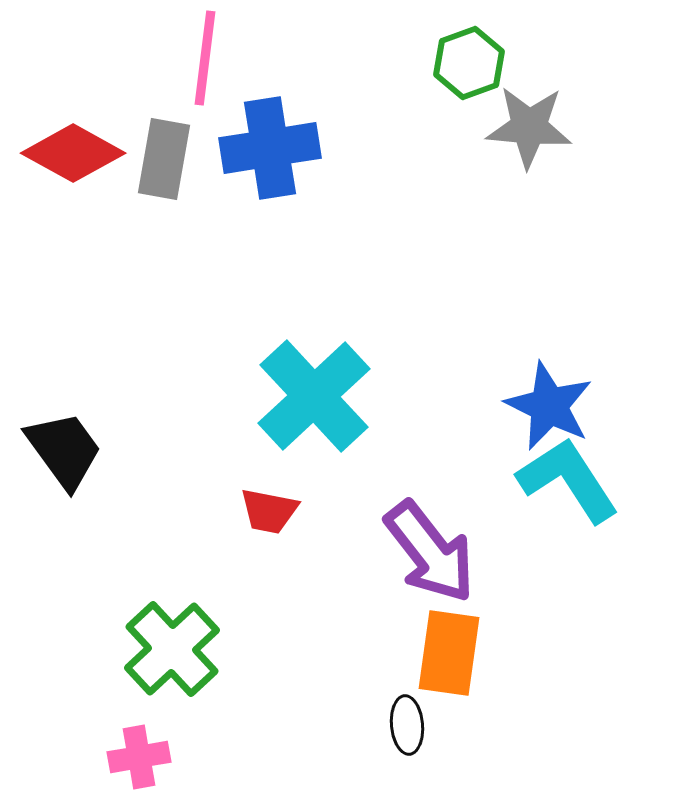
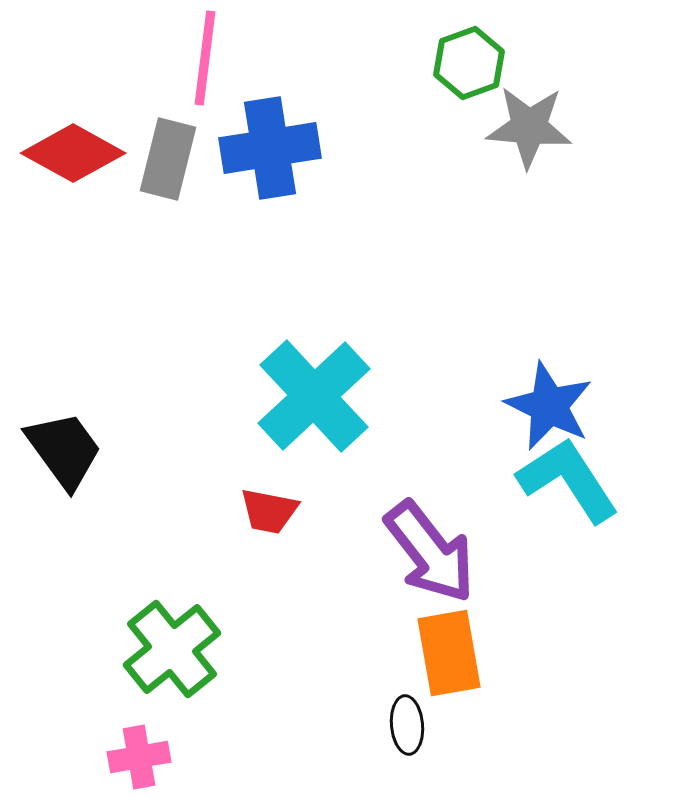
gray rectangle: moved 4 px right; rotated 4 degrees clockwise
green cross: rotated 4 degrees clockwise
orange rectangle: rotated 18 degrees counterclockwise
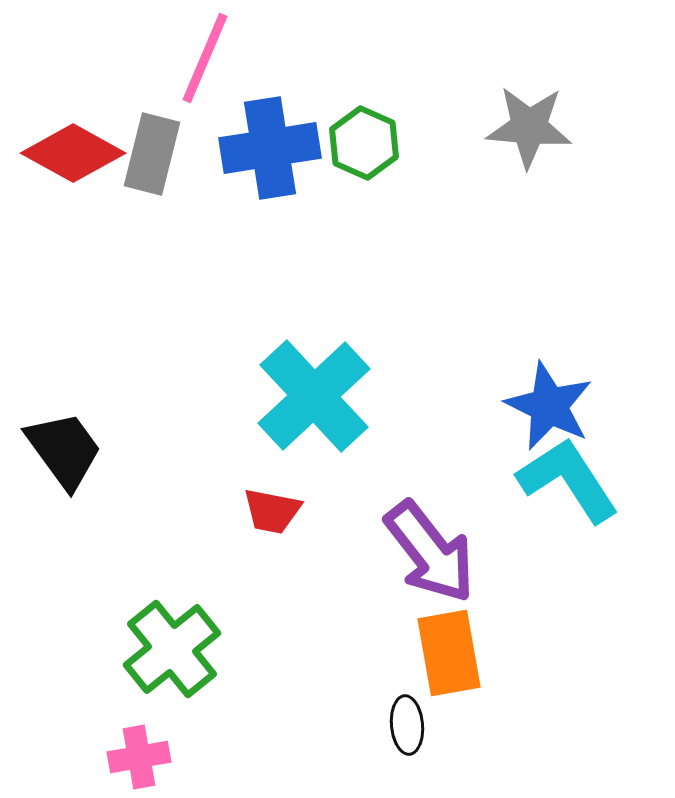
pink line: rotated 16 degrees clockwise
green hexagon: moved 105 px left, 80 px down; rotated 16 degrees counterclockwise
gray rectangle: moved 16 px left, 5 px up
red trapezoid: moved 3 px right
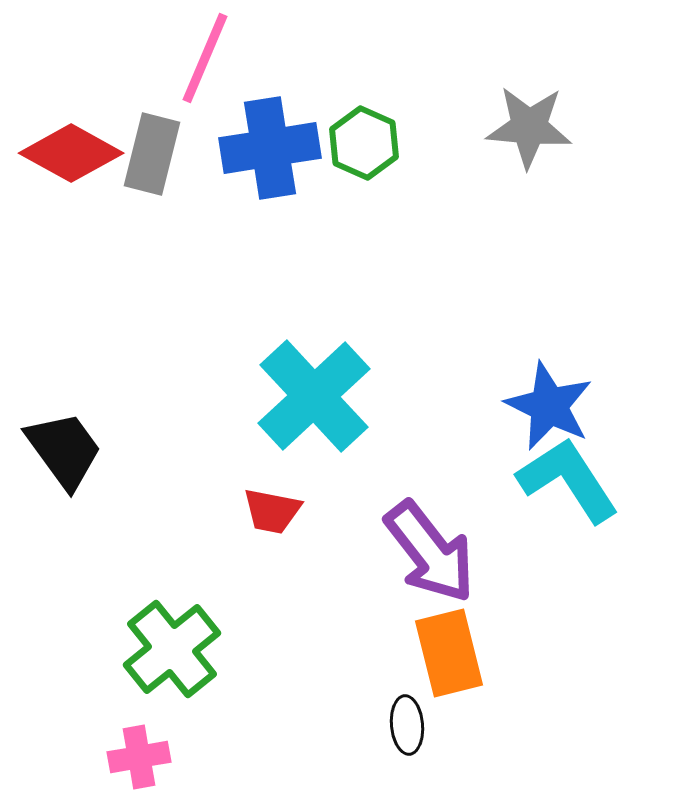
red diamond: moved 2 px left
orange rectangle: rotated 4 degrees counterclockwise
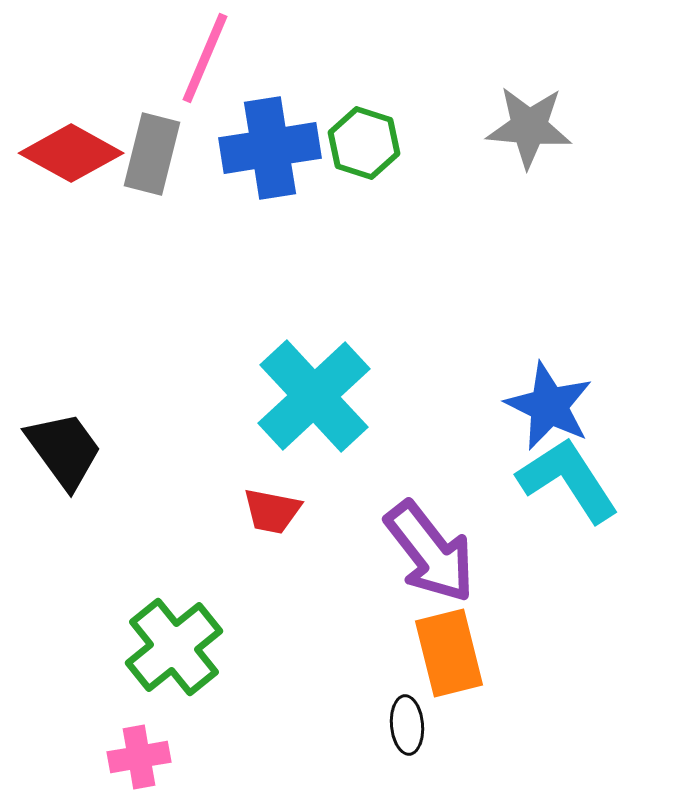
green hexagon: rotated 6 degrees counterclockwise
green cross: moved 2 px right, 2 px up
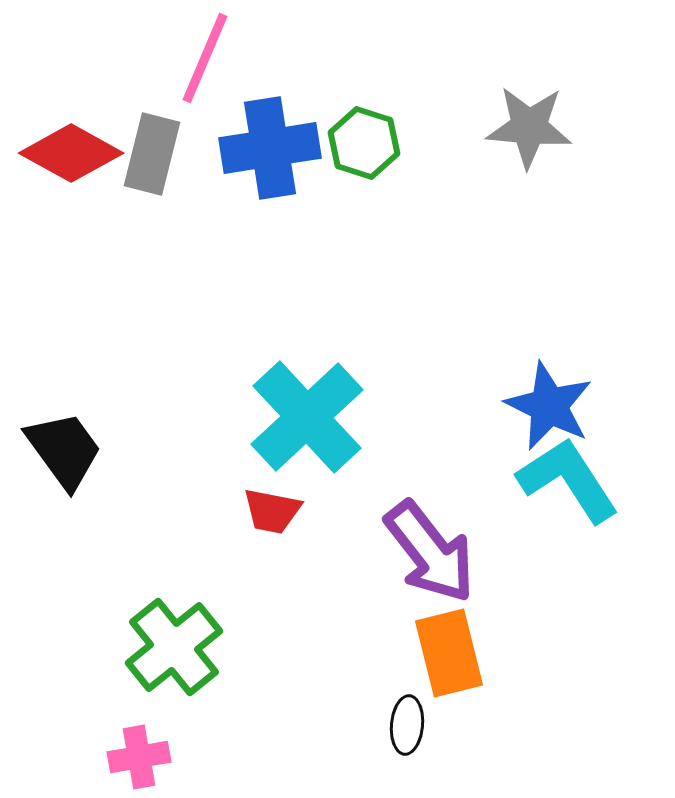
cyan cross: moved 7 px left, 21 px down
black ellipse: rotated 10 degrees clockwise
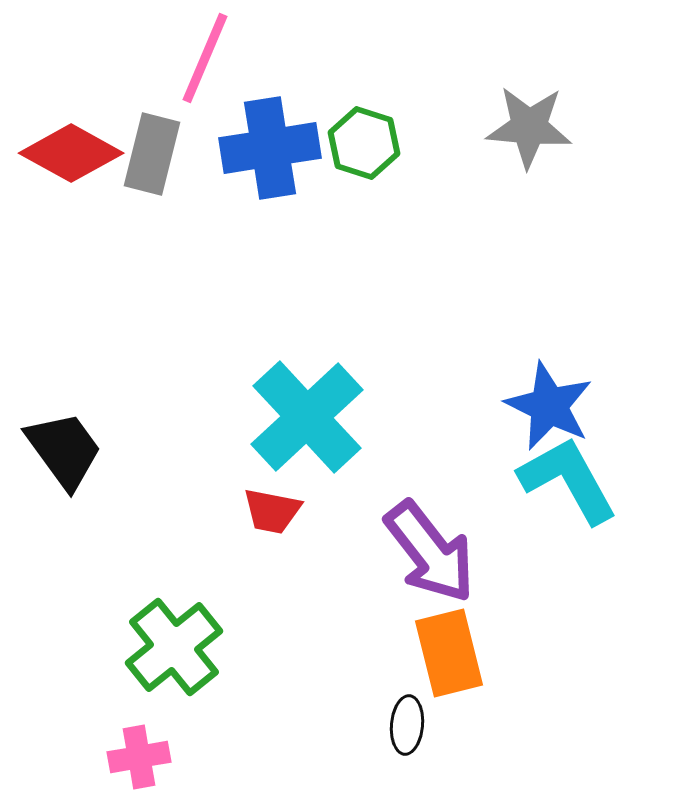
cyan L-shape: rotated 4 degrees clockwise
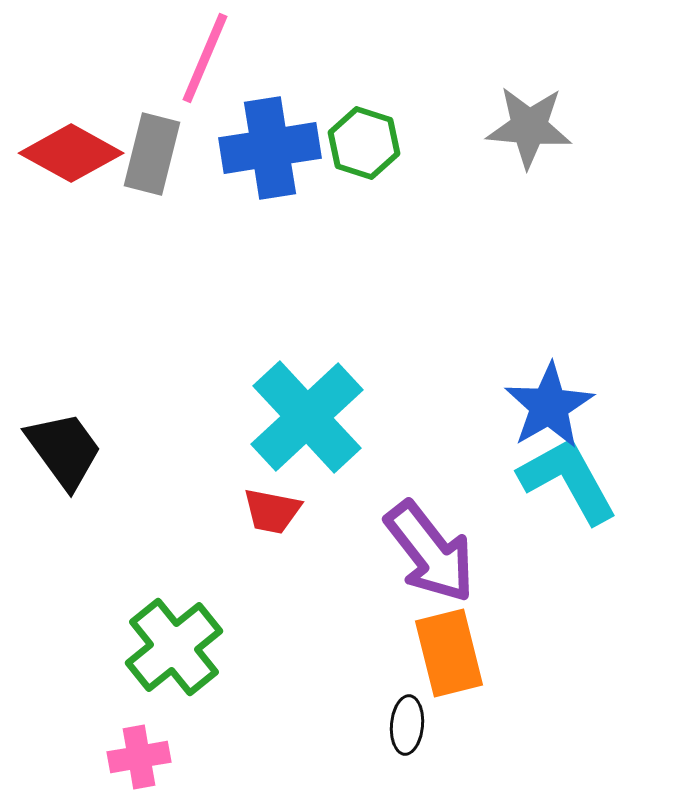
blue star: rotated 16 degrees clockwise
